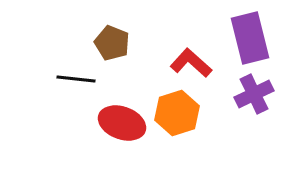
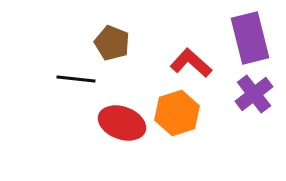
purple cross: rotated 12 degrees counterclockwise
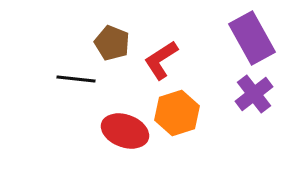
purple rectangle: moved 2 px right; rotated 15 degrees counterclockwise
red L-shape: moved 30 px left, 3 px up; rotated 75 degrees counterclockwise
red ellipse: moved 3 px right, 8 px down
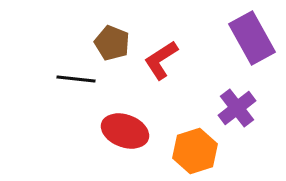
purple cross: moved 17 px left, 14 px down
orange hexagon: moved 18 px right, 38 px down
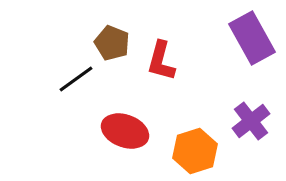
red L-shape: moved 1 px down; rotated 42 degrees counterclockwise
black line: rotated 42 degrees counterclockwise
purple cross: moved 14 px right, 13 px down
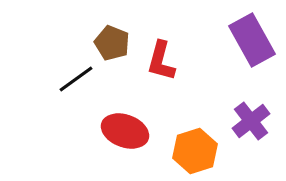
purple rectangle: moved 2 px down
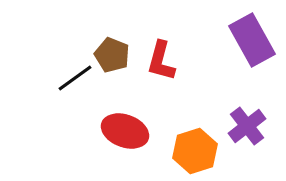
brown pentagon: moved 12 px down
black line: moved 1 px left, 1 px up
purple cross: moved 4 px left, 5 px down
